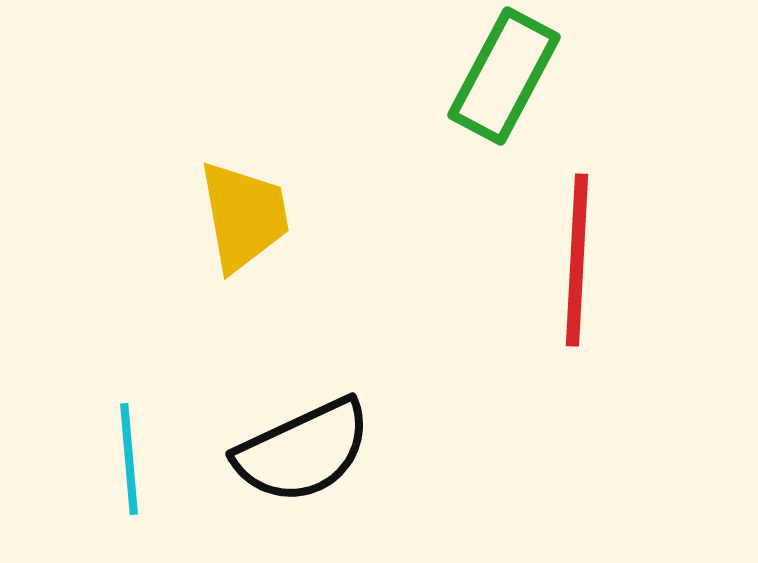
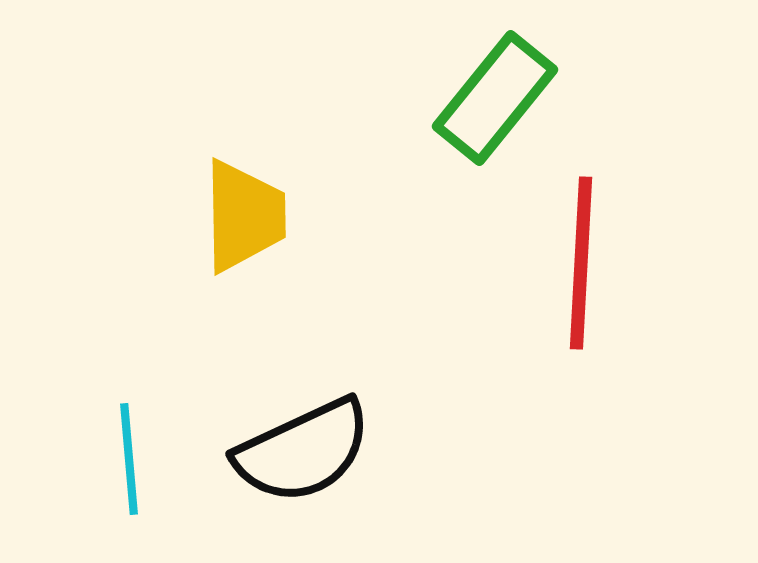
green rectangle: moved 9 px left, 22 px down; rotated 11 degrees clockwise
yellow trapezoid: rotated 9 degrees clockwise
red line: moved 4 px right, 3 px down
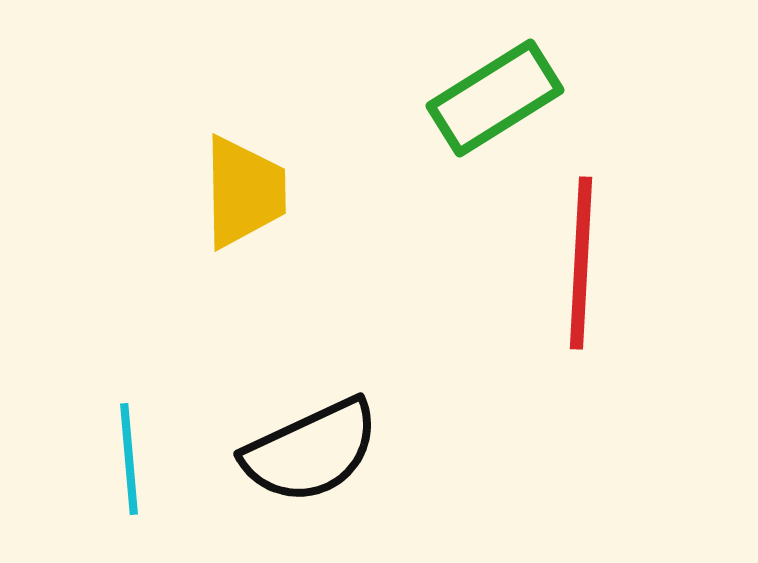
green rectangle: rotated 19 degrees clockwise
yellow trapezoid: moved 24 px up
black semicircle: moved 8 px right
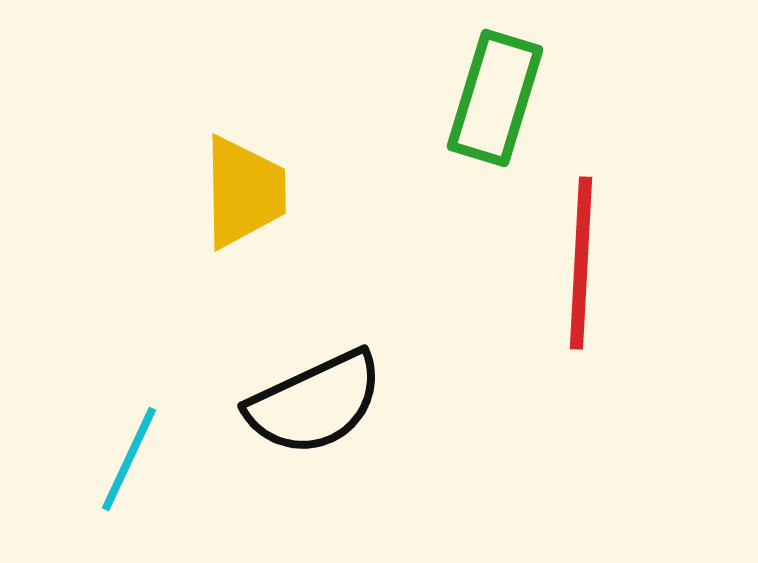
green rectangle: rotated 41 degrees counterclockwise
black semicircle: moved 4 px right, 48 px up
cyan line: rotated 30 degrees clockwise
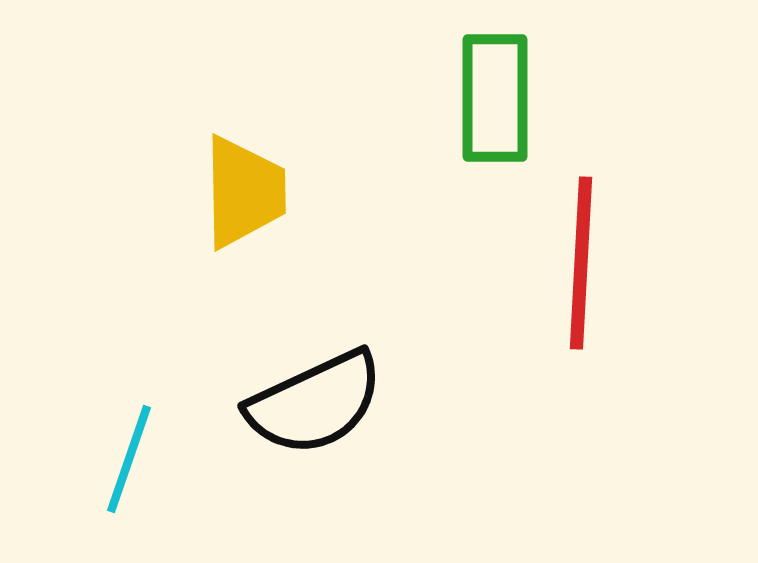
green rectangle: rotated 17 degrees counterclockwise
cyan line: rotated 6 degrees counterclockwise
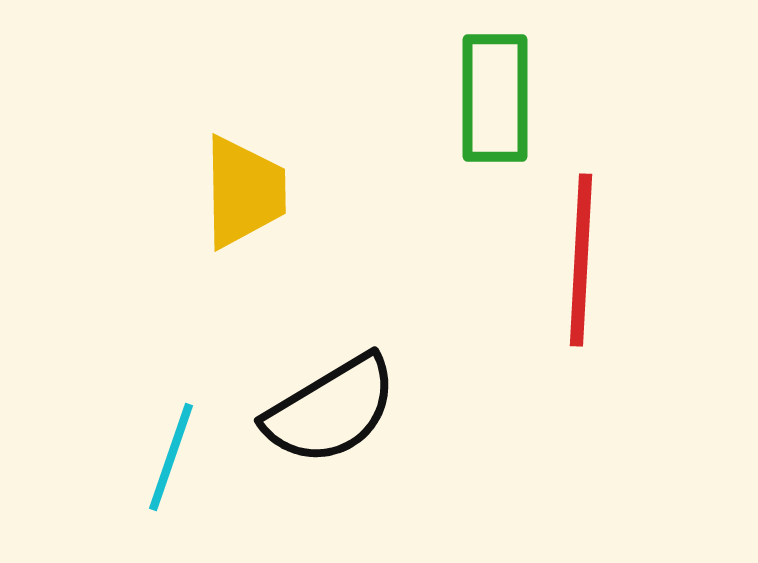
red line: moved 3 px up
black semicircle: moved 16 px right, 7 px down; rotated 6 degrees counterclockwise
cyan line: moved 42 px right, 2 px up
